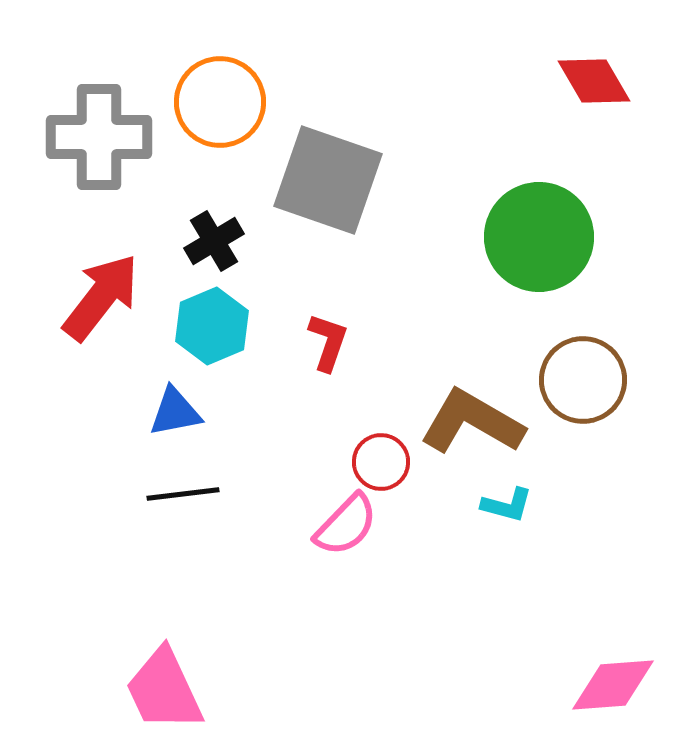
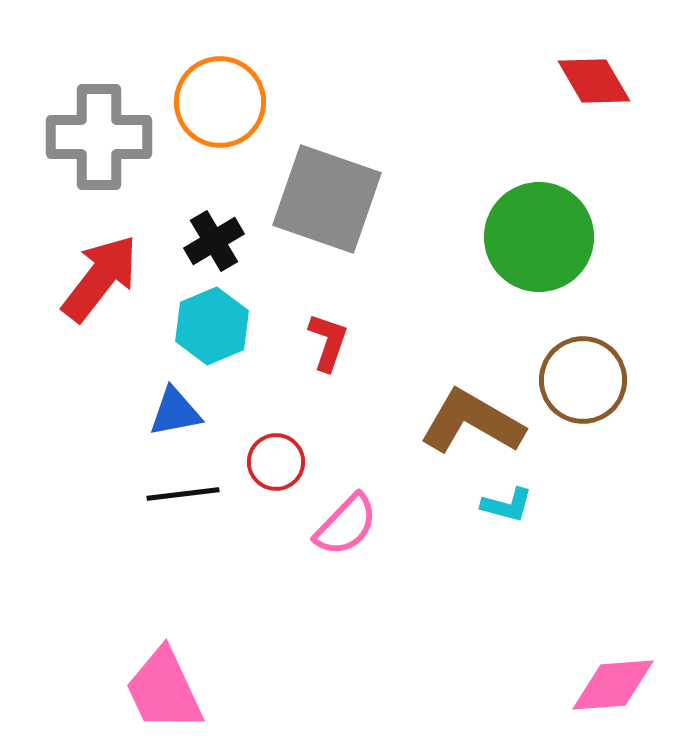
gray square: moved 1 px left, 19 px down
red arrow: moved 1 px left, 19 px up
red circle: moved 105 px left
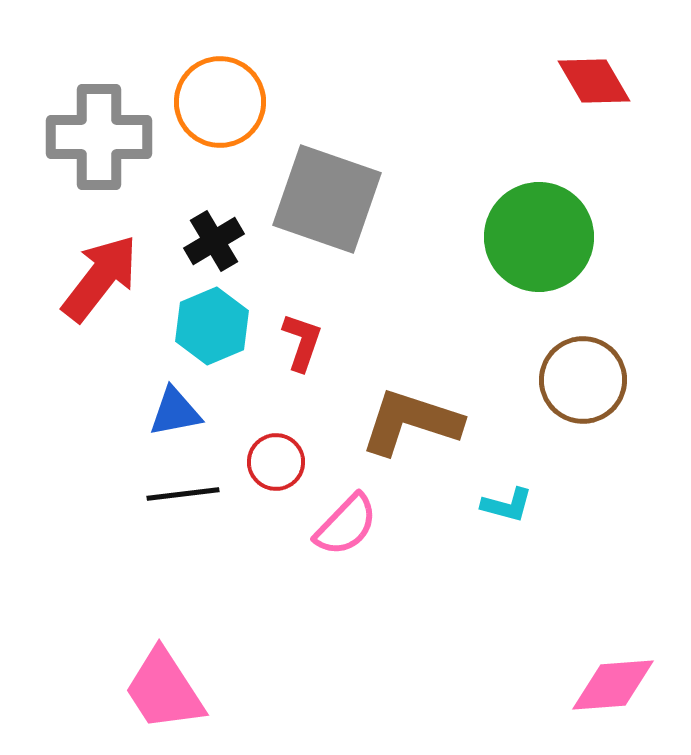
red L-shape: moved 26 px left
brown L-shape: moved 61 px left; rotated 12 degrees counterclockwise
pink trapezoid: rotated 8 degrees counterclockwise
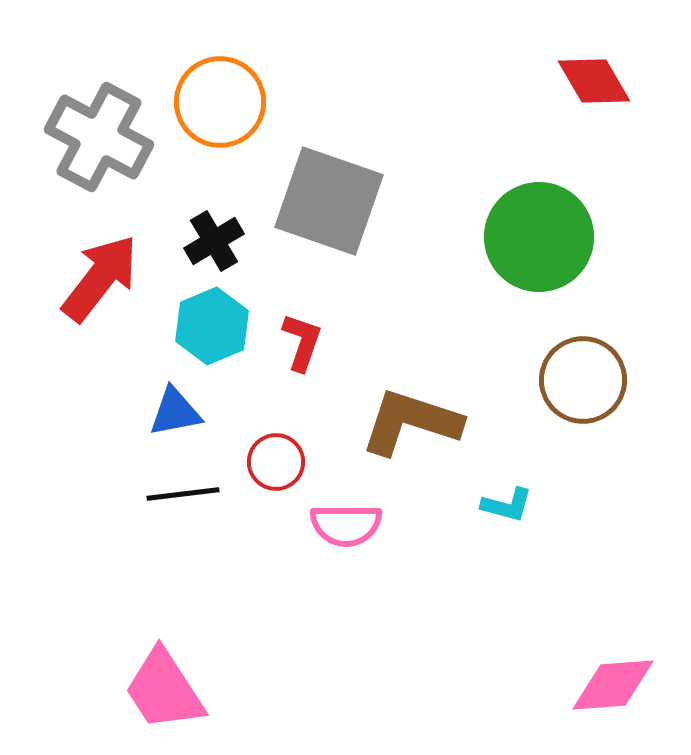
gray cross: rotated 28 degrees clockwise
gray square: moved 2 px right, 2 px down
pink semicircle: rotated 46 degrees clockwise
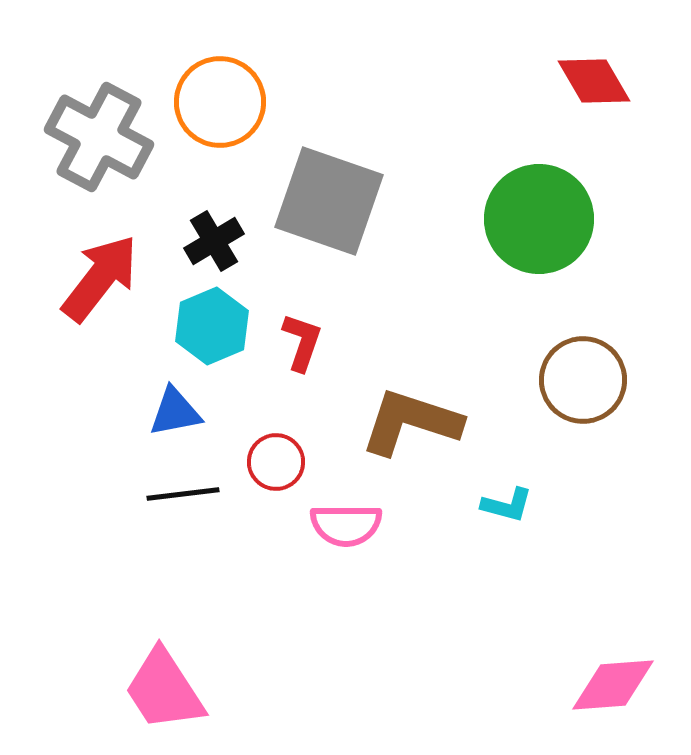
green circle: moved 18 px up
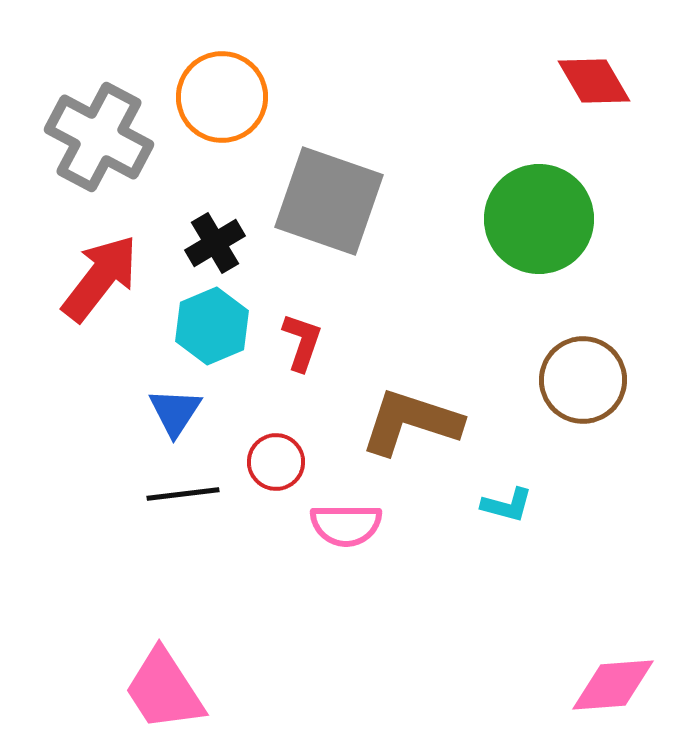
orange circle: moved 2 px right, 5 px up
black cross: moved 1 px right, 2 px down
blue triangle: rotated 46 degrees counterclockwise
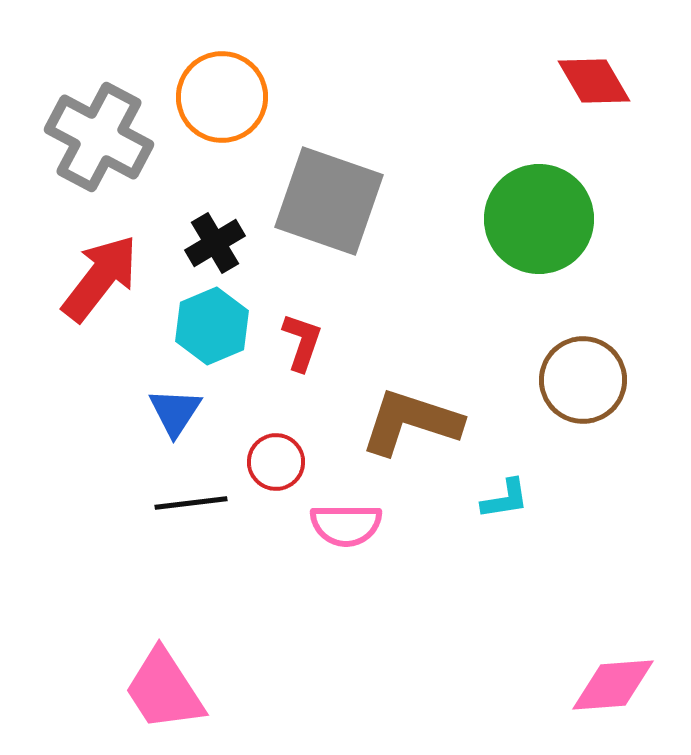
black line: moved 8 px right, 9 px down
cyan L-shape: moved 2 px left, 6 px up; rotated 24 degrees counterclockwise
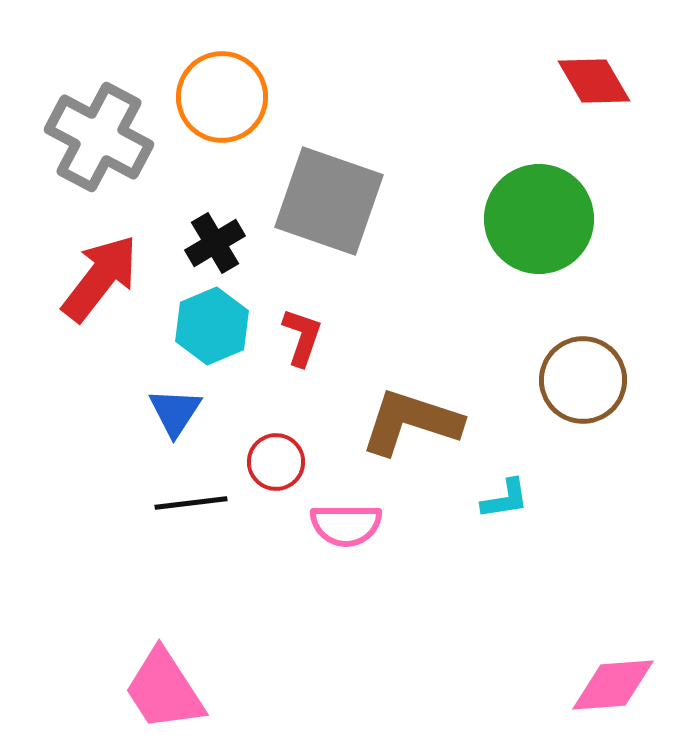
red L-shape: moved 5 px up
